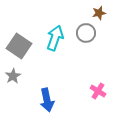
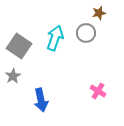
blue arrow: moved 6 px left
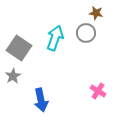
brown star: moved 3 px left; rotated 24 degrees clockwise
gray square: moved 2 px down
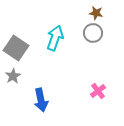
gray circle: moved 7 px right
gray square: moved 3 px left
pink cross: rotated 21 degrees clockwise
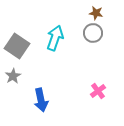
gray square: moved 1 px right, 2 px up
